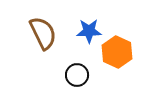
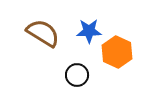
brown semicircle: rotated 32 degrees counterclockwise
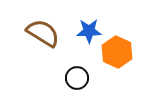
black circle: moved 3 px down
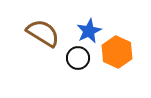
blue star: rotated 25 degrees counterclockwise
black circle: moved 1 px right, 20 px up
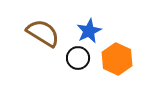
orange hexagon: moved 7 px down
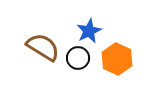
brown semicircle: moved 14 px down
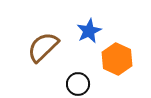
brown semicircle: rotated 76 degrees counterclockwise
black circle: moved 26 px down
